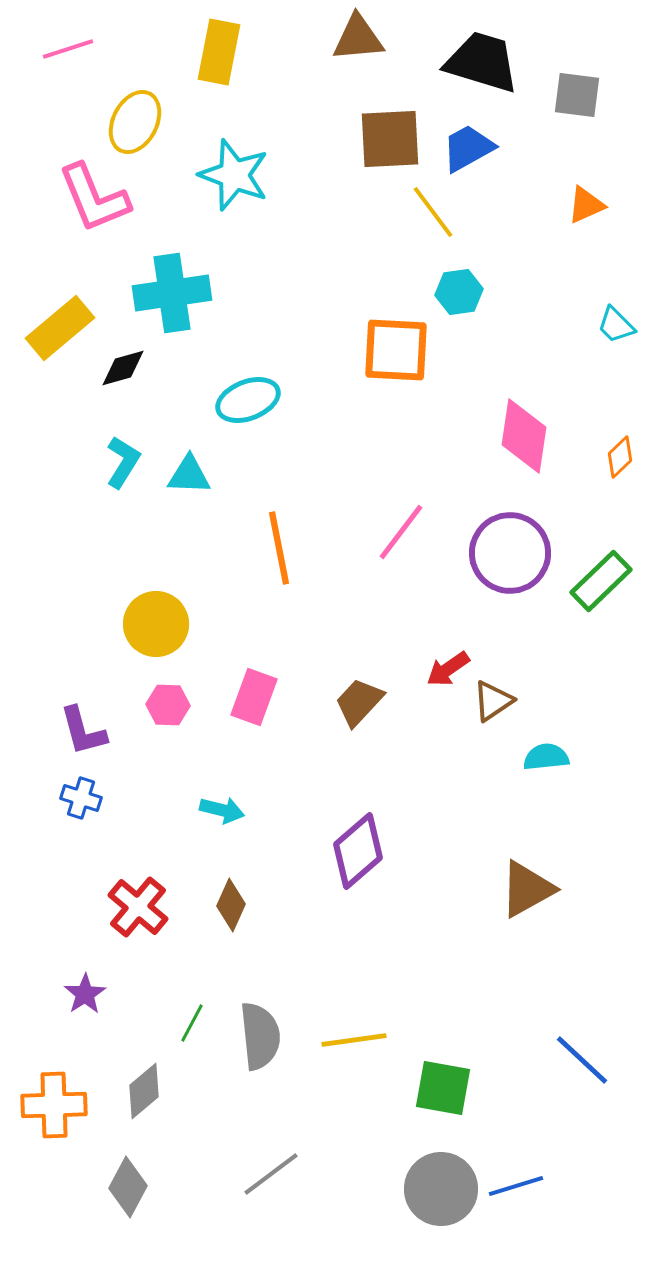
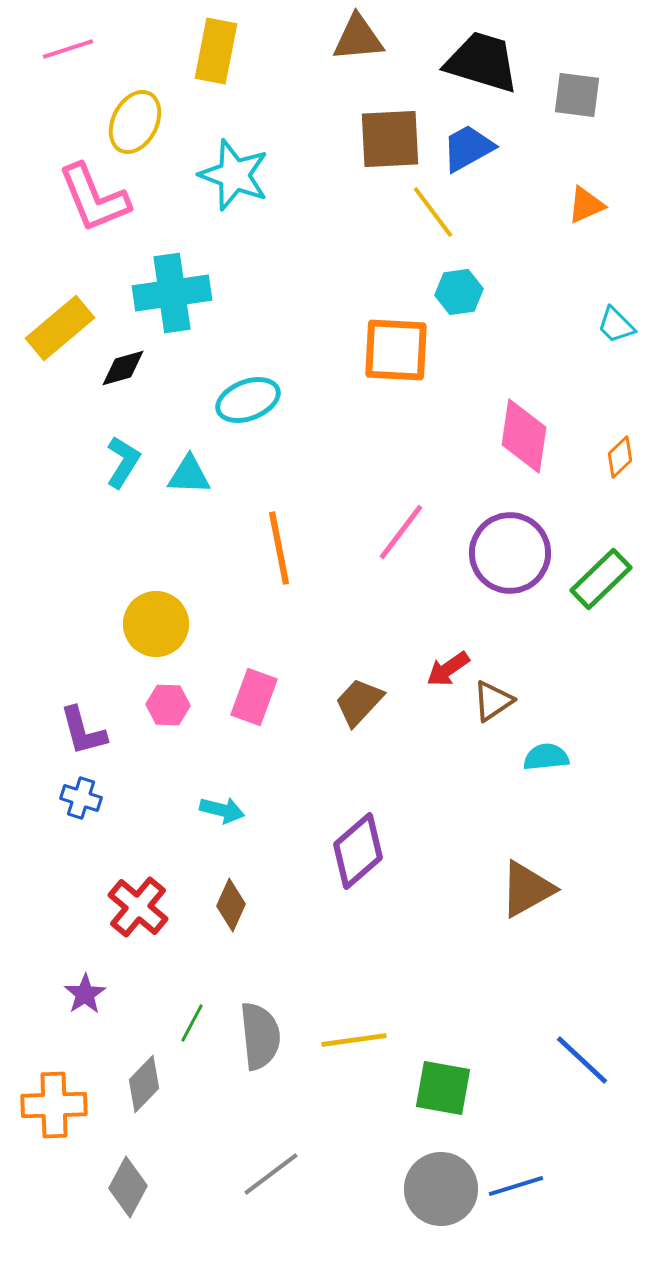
yellow rectangle at (219, 52): moved 3 px left, 1 px up
green rectangle at (601, 581): moved 2 px up
gray diamond at (144, 1091): moved 7 px up; rotated 6 degrees counterclockwise
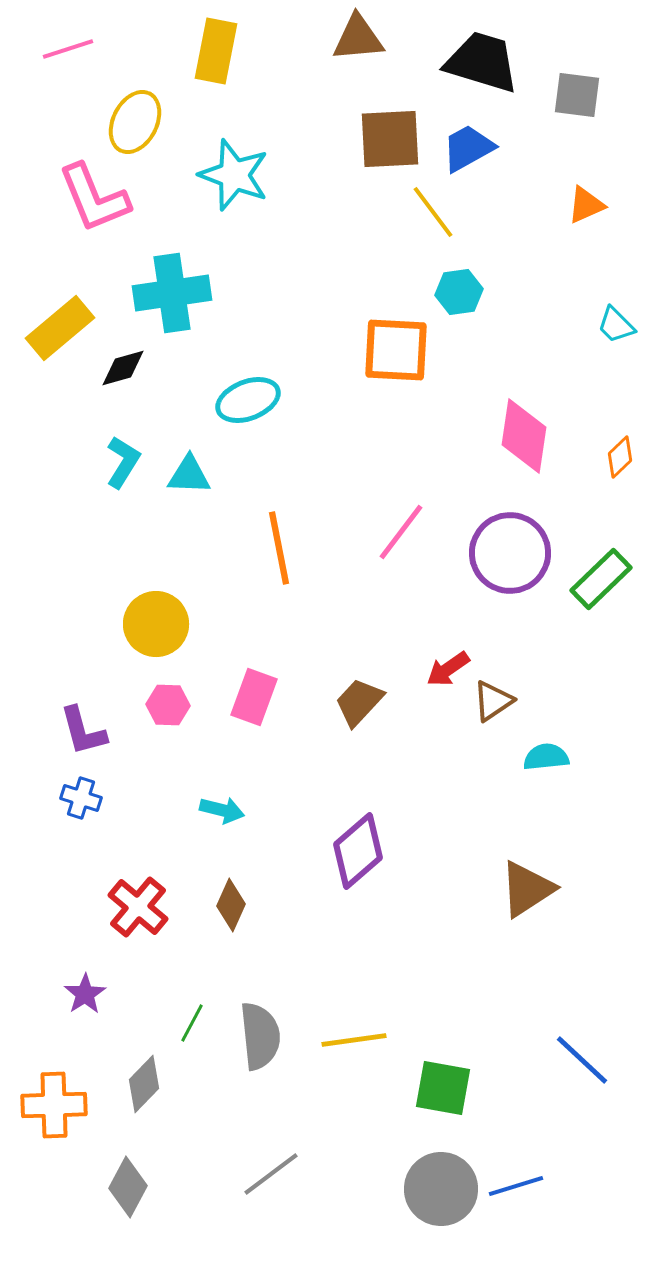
brown triangle at (527, 889): rotated 4 degrees counterclockwise
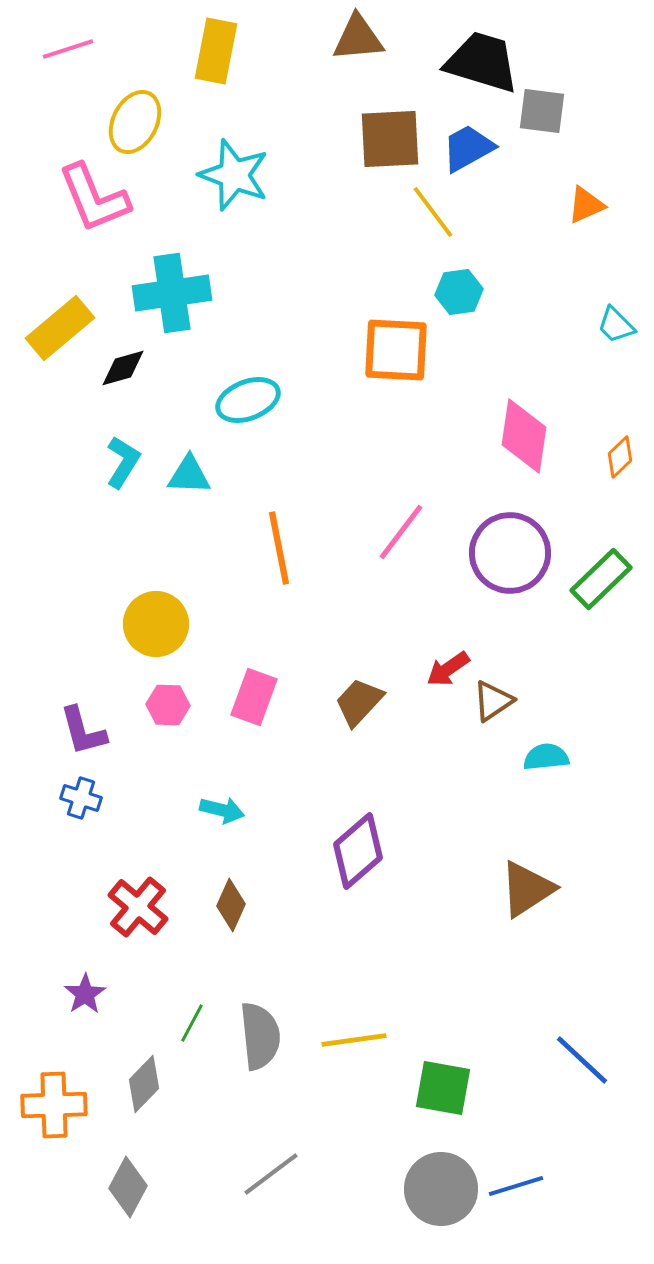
gray square at (577, 95): moved 35 px left, 16 px down
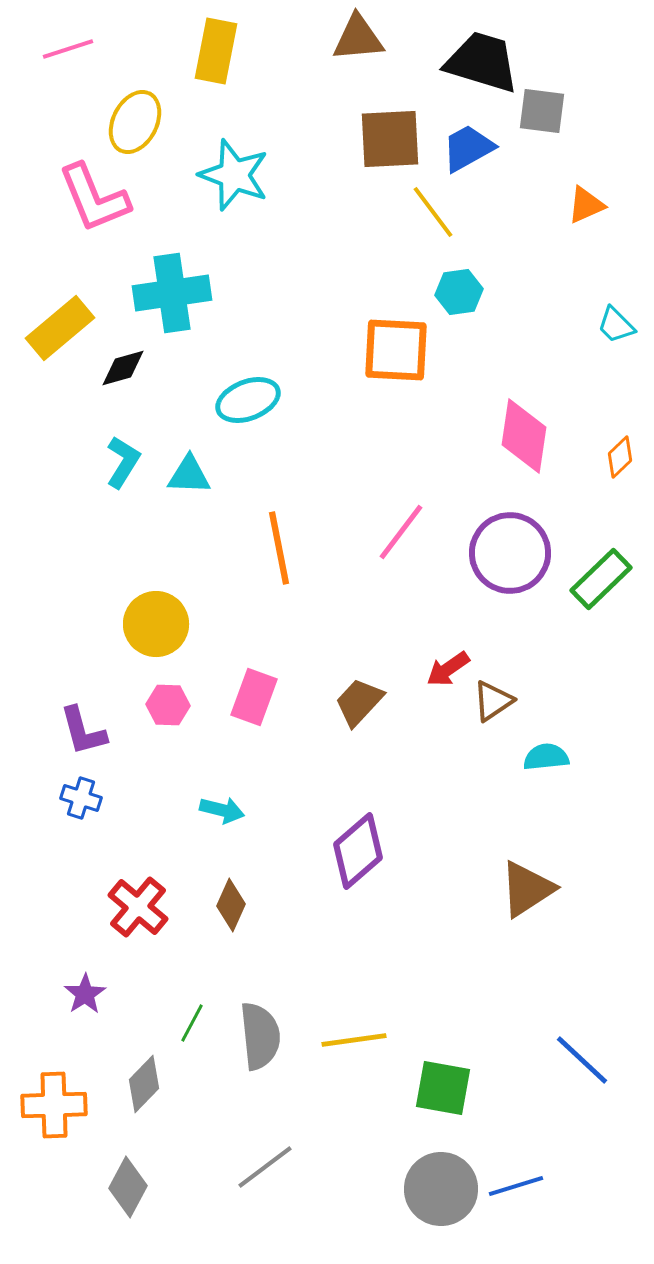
gray line at (271, 1174): moved 6 px left, 7 px up
